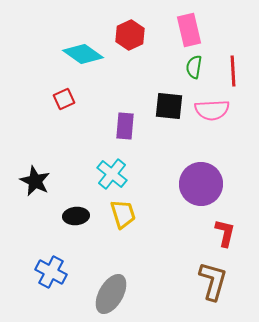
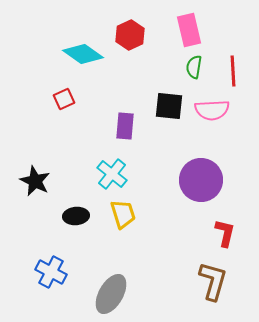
purple circle: moved 4 px up
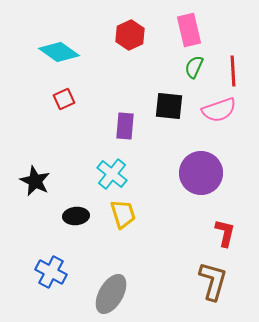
cyan diamond: moved 24 px left, 2 px up
green semicircle: rotated 15 degrees clockwise
pink semicircle: moved 7 px right; rotated 16 degrees counterclockwise
purple circle: moved 7 px up
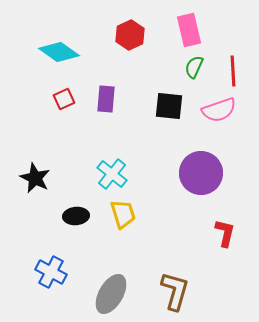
purple rectangle: moved 19 px left, 27 px up
black star: moved 3 px up
brown L-shape: moved 38 px left, 10 px down
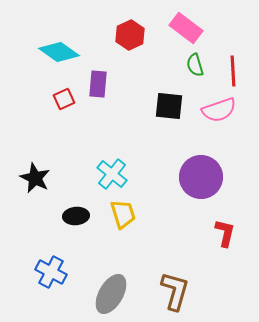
pink rectangle: moved 3 px left, 2 px up; rotated 40 degrees counterclockwise
green semicircle: moved 1 px right, 2 px up; rotated 40 degrees counterclockwise
purple rectangle: moved 8 px left, 15 px up
purple circle: moved 4 px down
